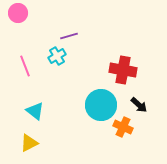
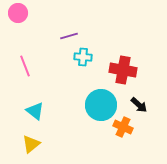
cyan cross: moved 26 px right, 1 px down; rotated 36 degrees clockwise
yellow triangle: moved 2 px right, 1 px down; rotated 12 degrees counterclockwise
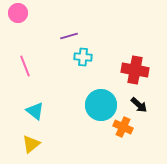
red cross: moved 12 px right
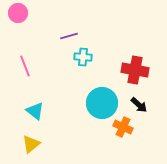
cyan circle: moved 1 px right, 2 px up
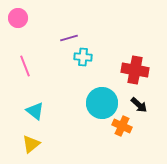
pink circle: moved 5 px down
purple line: moved 2 px down
orange cross: moved 1 px left, 1 px up
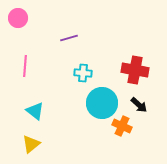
cyan cross: moved 16 px down
pink line: rotated 25 degrees clockwise
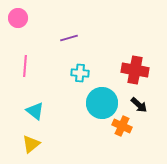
cyan cross: moved 3 px left
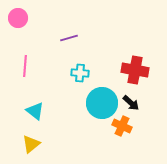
black arrow: moved 8 px left, 2 px up
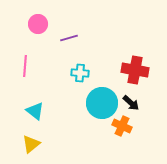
pink circle: moved 20 px right, 6 px down
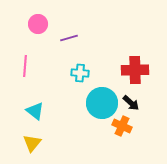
red cross: rotated 12 degrees counterclockwise
yellow triangle: moved 1 px right, 1 px up; rotated 12 degrees counterclockwise
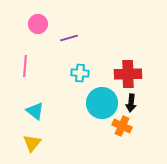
red cross: moved 7 px left, 4 px down
black arrow: rotated 54 degrees clockwise
